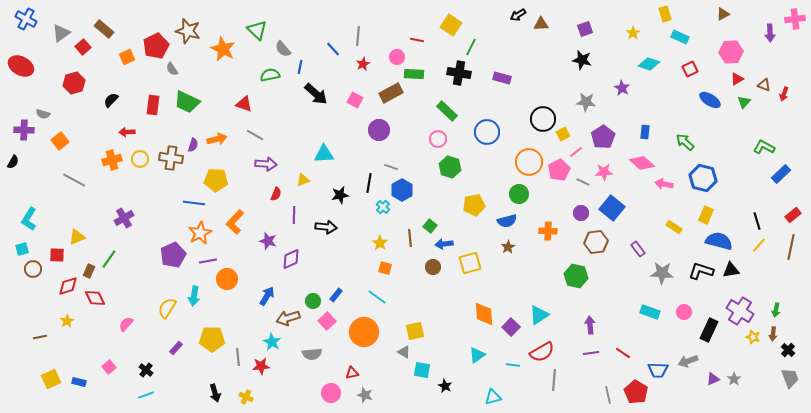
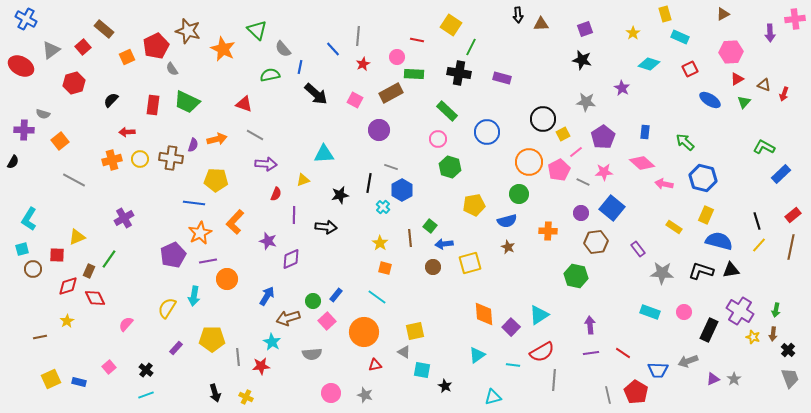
black arrow at (518, 15): rotated 63 degrees counterclockwise
gray triangle at (61, 33): moved 10 px left, 17 px down
brown star at (508, 247): rotated 16 degrees counterclockwise
red triangle at (352, 373): moved 23 px right, 8 px up
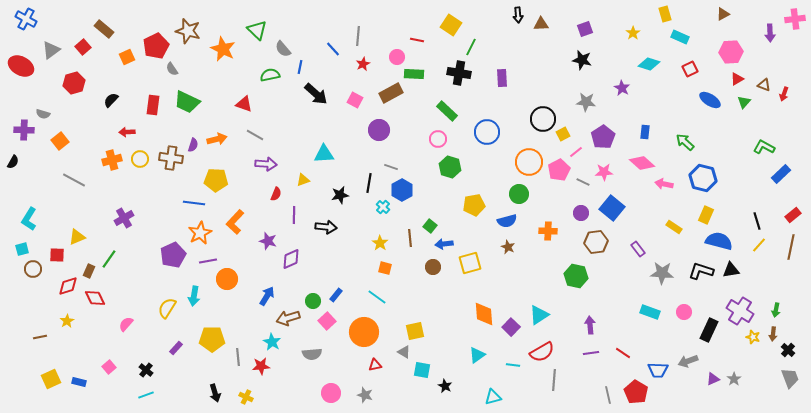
purple rectangle at (502, 78): rotated 72 degrees clockwise
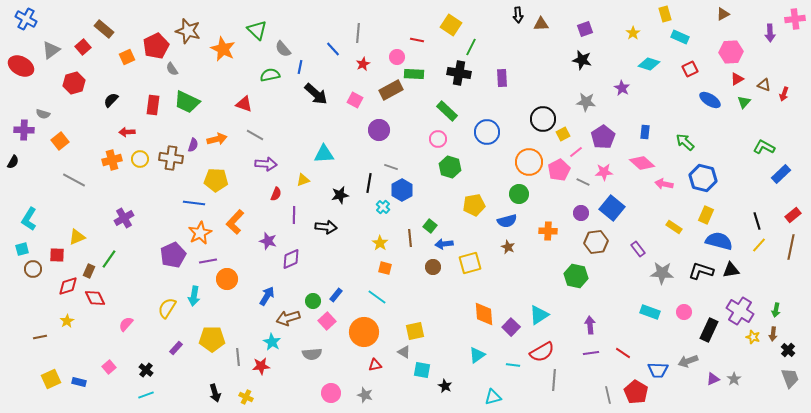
gray line at (358, 36): moved 3 px up
brown rectangle at (391, 93): moved 3 px up
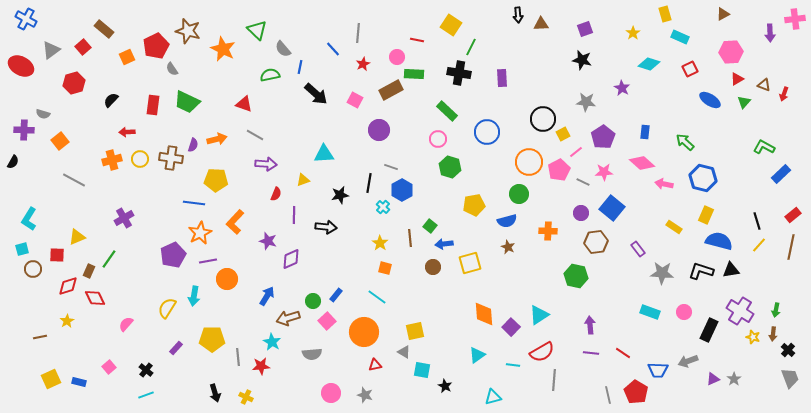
purple line at (591, 353): rotated 14 degrees clockwise
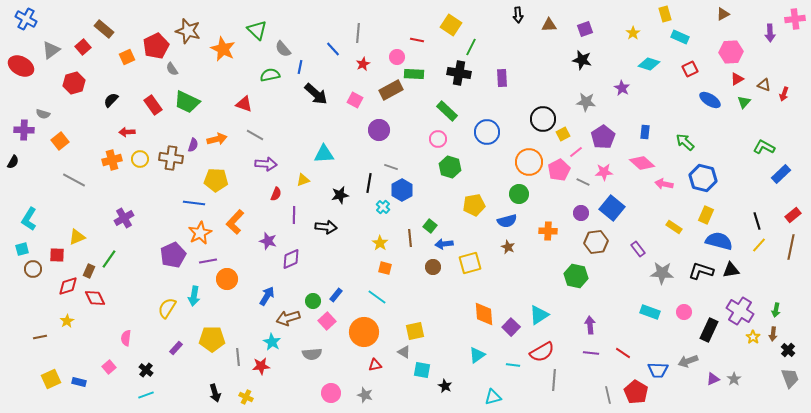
brown triangle at (541, 24): moved 8 px right, 1 px down
red rectangle at (153, 105): rotated 42 degrees counterclockwise
pink semicircle at (126, 324): moved 14 px down; rotated 35 degrees counterclockwise
yellow star at (753, 337): rotated 16 degrees clockwise
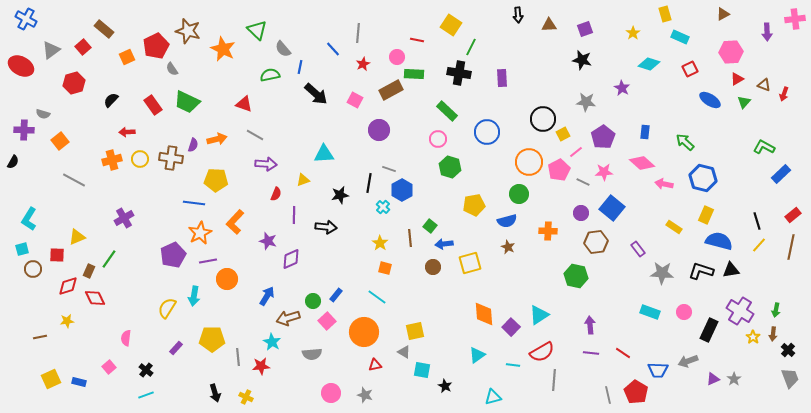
purple arrow at (770, 33): moved 3 px left, 1 px up
gray line at (391, 167): moved 2 px left, 2 px down
yellow star at (67, 321): rotated 24 degrees clockwise
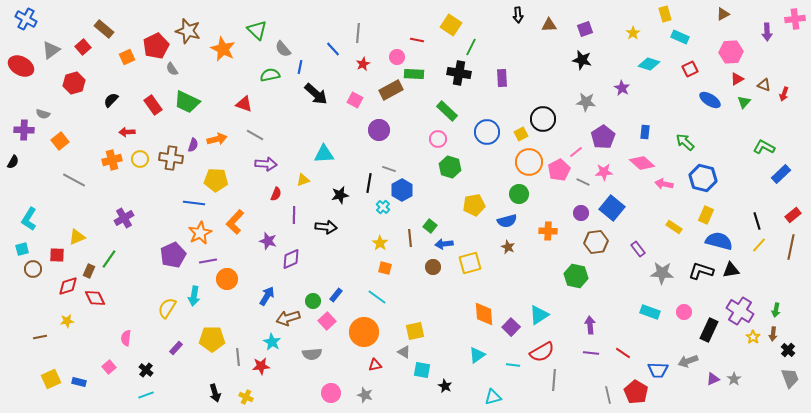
yellow square at (563, 134): moved 42 px left
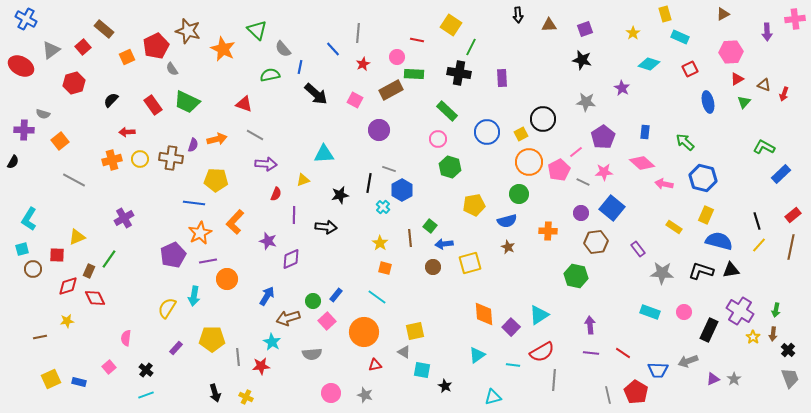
blue ellipse at (710, 100): moved 2 px left, 2 px down; rotated 45 degrees clockwise
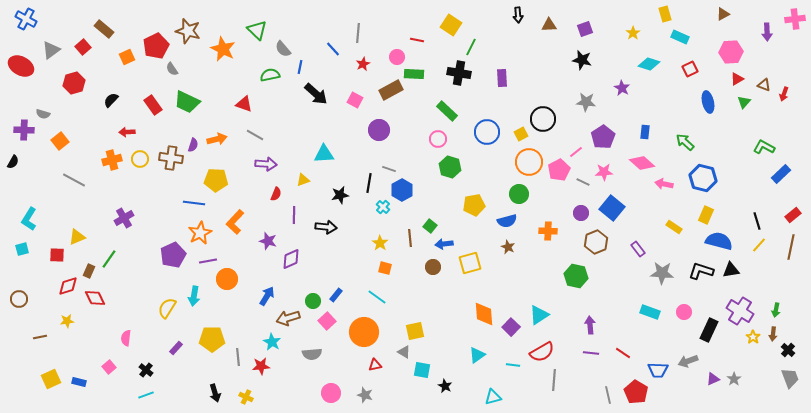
brown hexagon at (596, 242): rotated 15 degrees counterclockwise
brown circle at (33, 269): moved 14 px left, 30 px down
